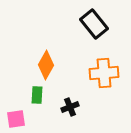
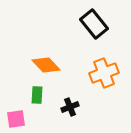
orange diamond: rotated 72 degrees counterclockwise
orange cross: rotated 16 degrees counterclockwise
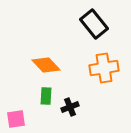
orange cross: moved 5 px up; rotated 12 degrees clockwise
green rectangle: moved 9 px right, 1 px down
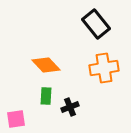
black rectangle: moved 2 px right
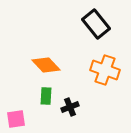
orange cross: moved 1 px right, 2 px down; rotated 28 degrees clockwise
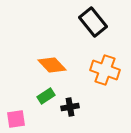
black rectangle: moved 3 px left, 2 px up
orange diamond: moved 6 px right
green rectangle: rotated 54 degrees clockwise
black cross: rotated 12 degrees clockwise
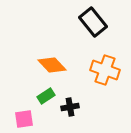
pink square: moved 8 px right
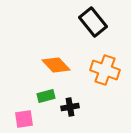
orange diamond: moved 4 px right
green rectangle: rotated 18 degrees clockwise
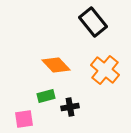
orange cross: rotated 20 degrees clockwise
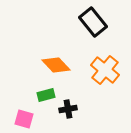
green rectangle: moved 1 px up
black cross: moved 2 px left, 2 px down
pink square: rotated 24 degrees clockwise
